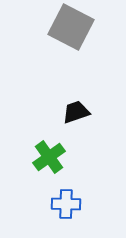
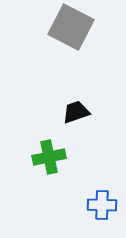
green cross: rotated 24 degrees clockwise
blue cross: moved 36 px right, 1 px down
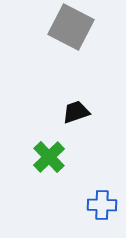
green cross: rotated 32 degrees counterclockwise
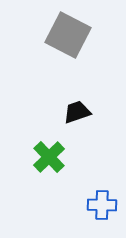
gray square: moved 3 px left, 8 px down
black trapezoid: moved 1 px right
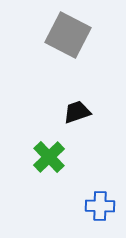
blue cross: moved 2 px left, 1 px down
